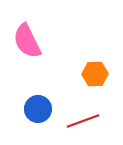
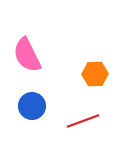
pink semicircle: moved 14 px down
blue circle: moved 6 px left, 3 px up
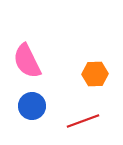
pink semicircle: moved 6 px down
